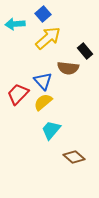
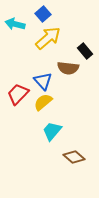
cyan arrow: rotated 18 degrees clockwise
cyan trapezoid: moved 1 px right, 1 px down
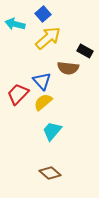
black rectangle: rotated 21 degrees counterclockwise
blue triangle: moved 1 px left
brown diamond: moved 24 px left, 16 px down
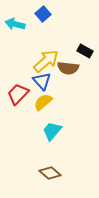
yellow arrow: moved 2 px left, 23 px down
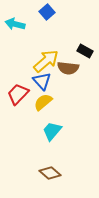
blue square: moved 4 px right, 2 px up
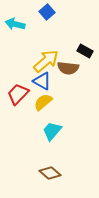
blue triangle: rotated 18 degrees counterclockwise
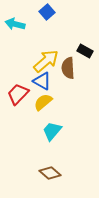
brown semicircle: rotated 80 degrees clockwise
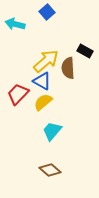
brown diamond: moved 3 px up
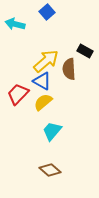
brown semicircle: moved 1 px right, 1 px down
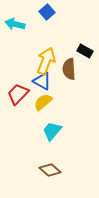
yellow arrow: rotated 28 degrees counterclockwise
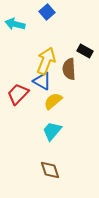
yellow semicircle: moved 10 px right, 1 px up
brown diamond: rotated 30 degrees clockwise
